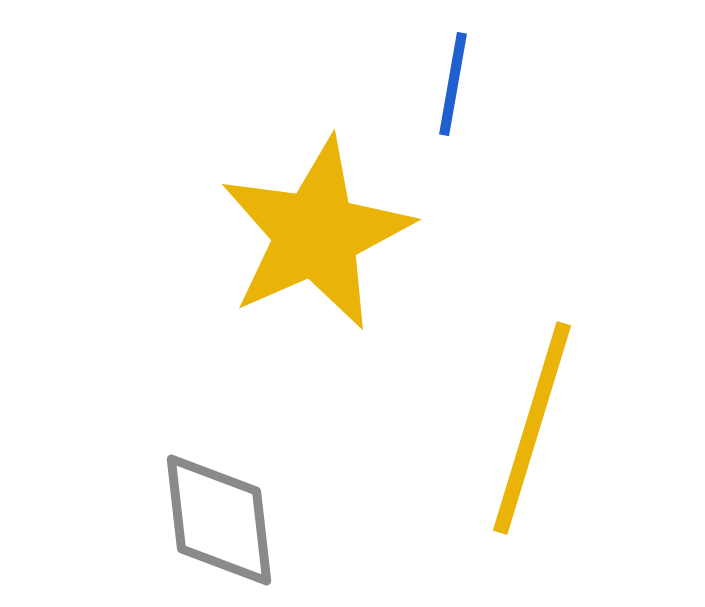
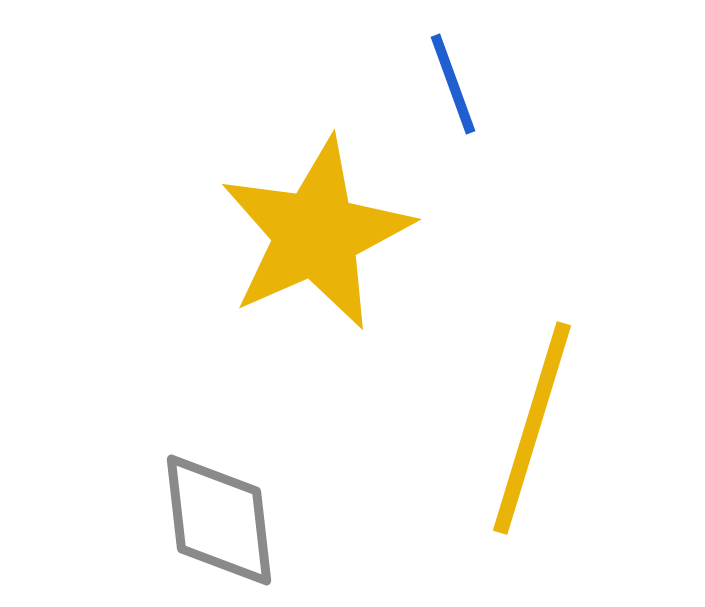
blue line: rotated 30 degrees counterclockwise
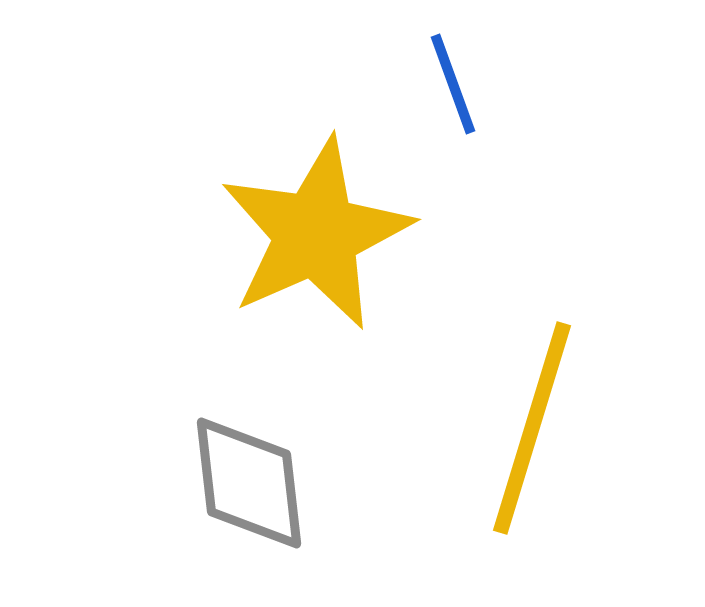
gray diamond: moved 30 px right, 37 px up
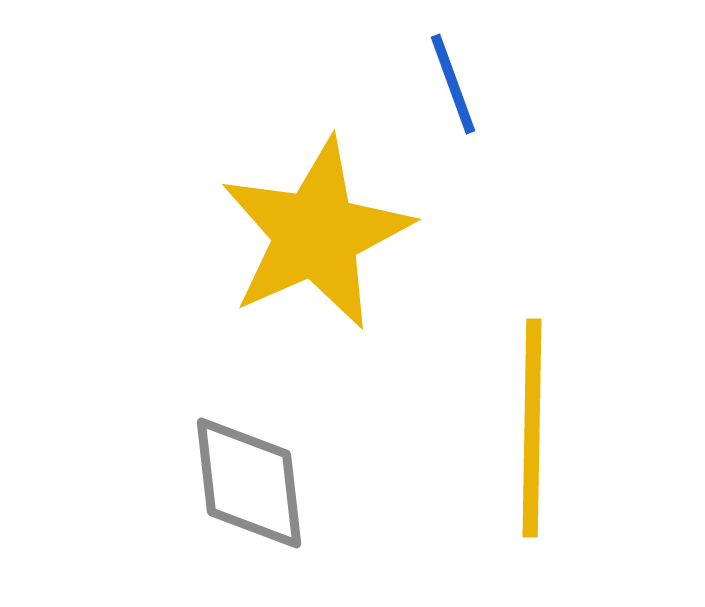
yellow line: rotated 16 degrees counterclockwise
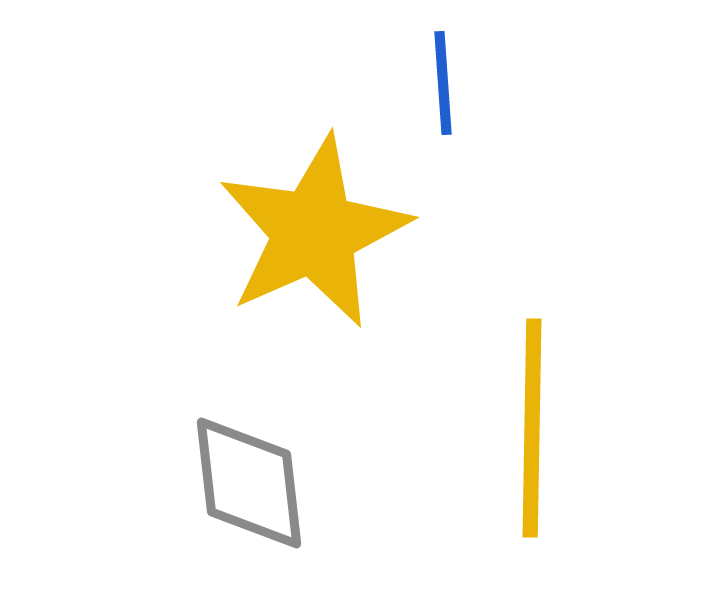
blue line: moved 10 px left, 1 px up; rotated 16 degrees clockwise
yellow star: moved 2 px left, 2 px up
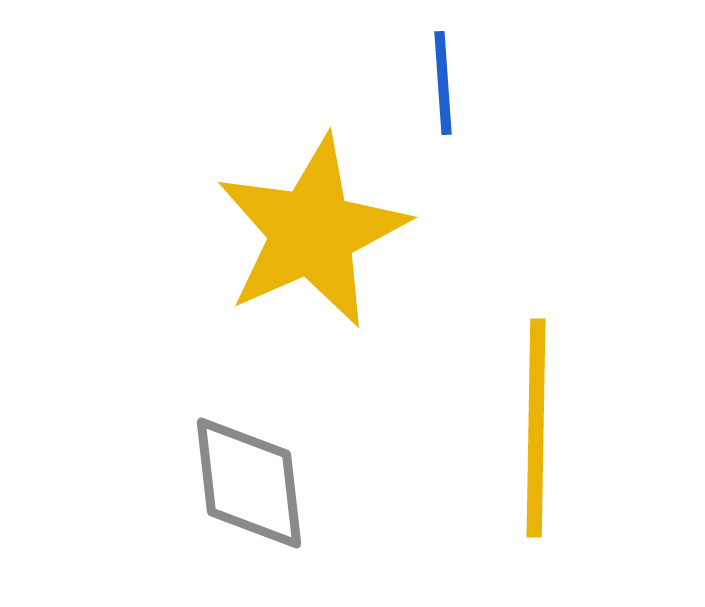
yellow star: moved 2 px left
yellow line: moved 4 px right
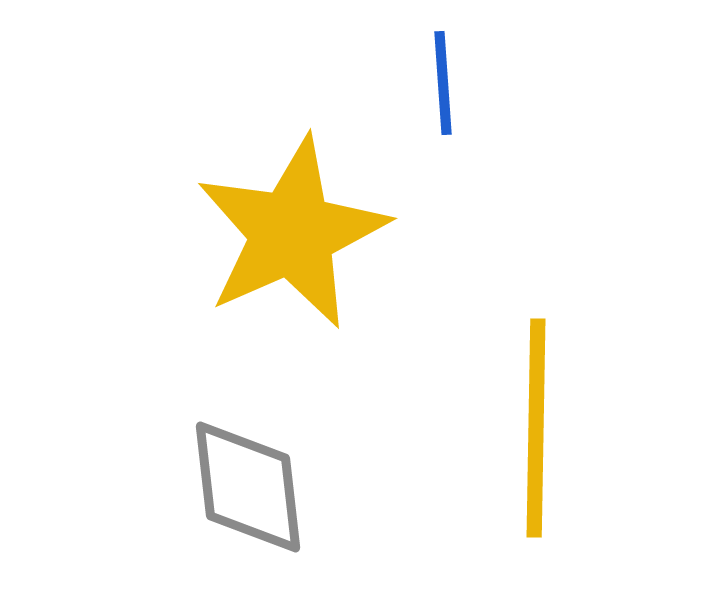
yellow star: moved 20 px left, 1 px down
gray diamond: moved 1 px left, 4 px down
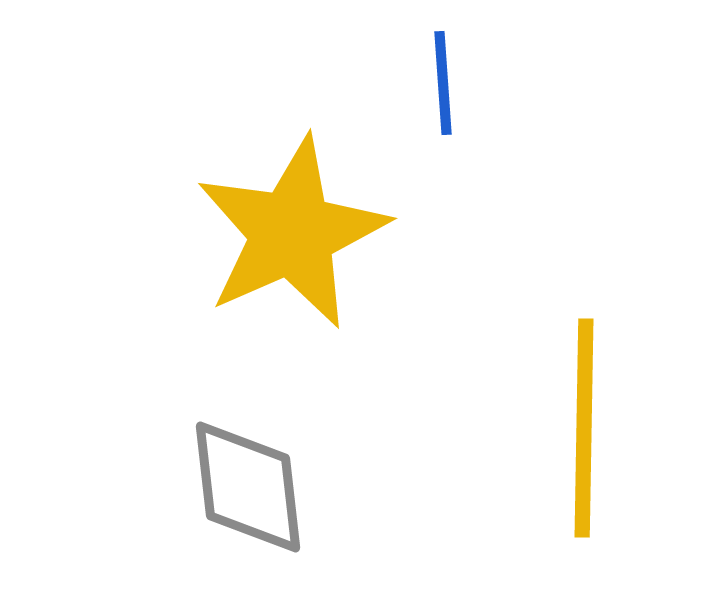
yellow line: moved 48 px right
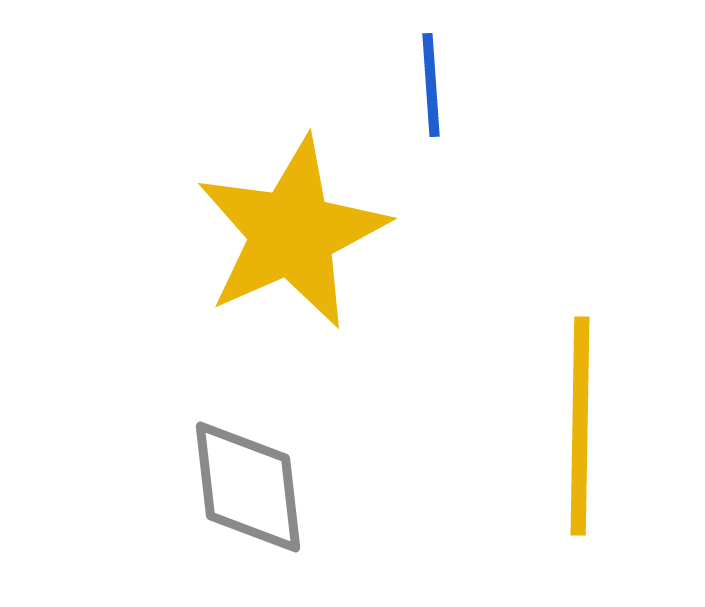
blue line: moved 12 px left, 2 px down
yellow line: moved 4 px left, 2 px up
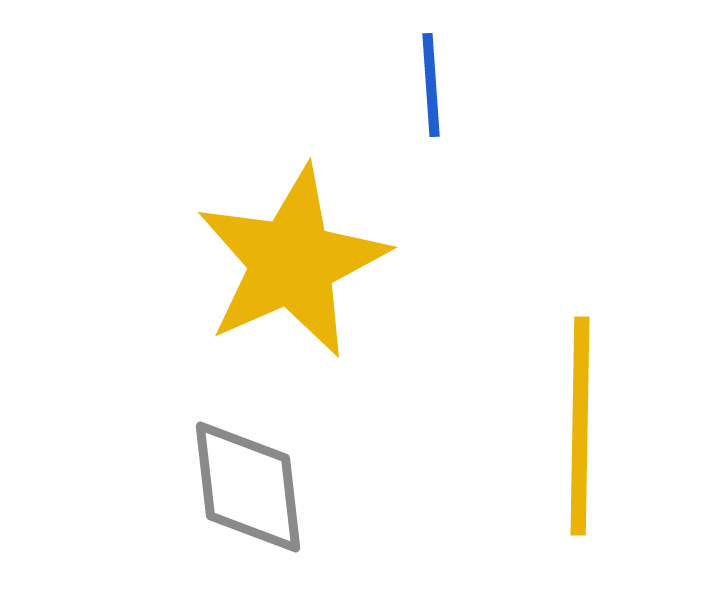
yellow star: moved 29 px down
